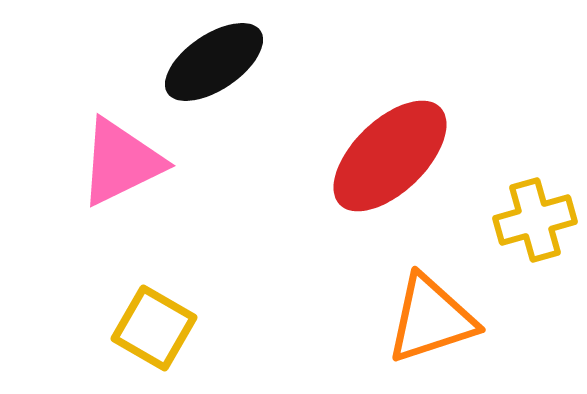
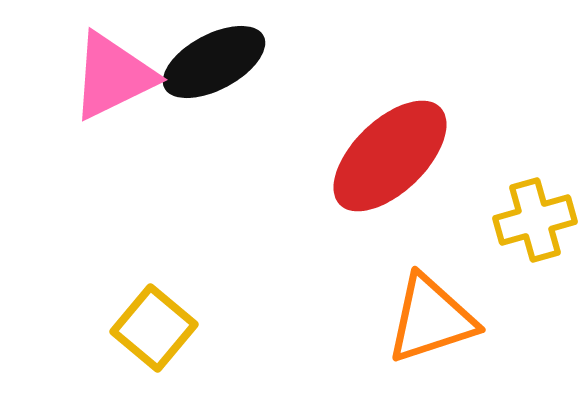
black ellipse: rotated 6 degrees clockwise
pink triangle: moved 8 px left, 86 px up
yellow square: rotated 10 degrees clockwise
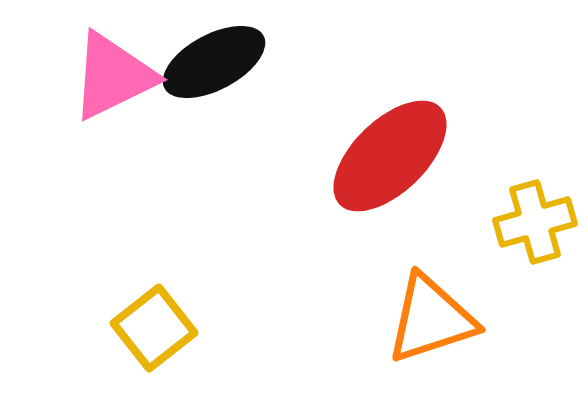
yellow cross: moved 2 px down
yellow square: rotated 12 degrees clockwise
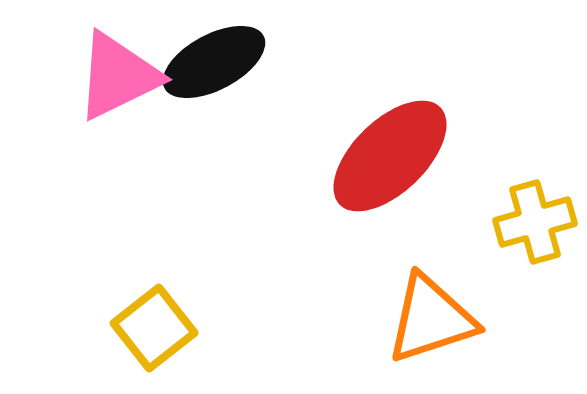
pink triangle: moved 5 px right
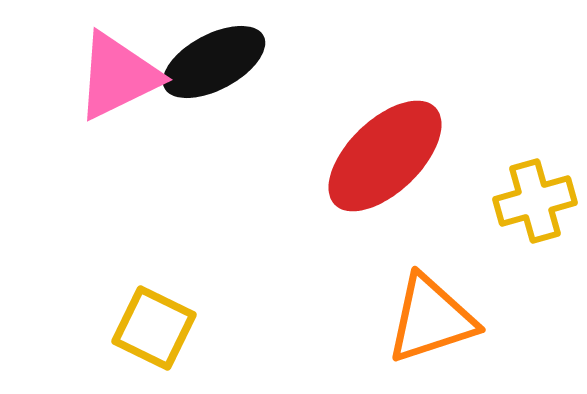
red ellipse: moved 5 px left
yellow cross: moved 21 px up
yellow square: rotated 26 degrees counterclockwise
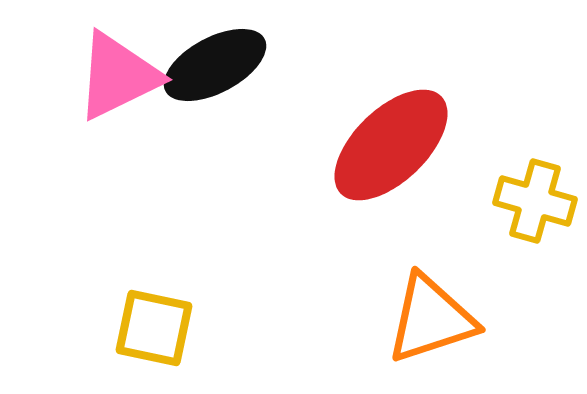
black ellipse: moved 1 px right, 3 px down
red ellipse: moved 6 px right, 11 px up
yellow cross: rotated 32 degrees clockwise
yellow square: rotated 14 degrees counterclockwise
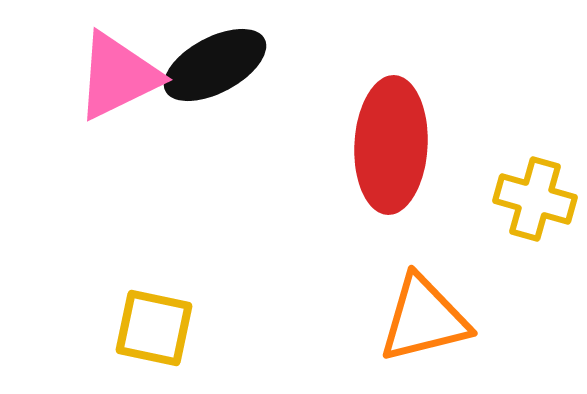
red ellipse: rotated 43 degrees counterclockwise
yellow cross: moved 2 px up
orange triangle: moved 7 px left; rotated 4 degrees clockwise
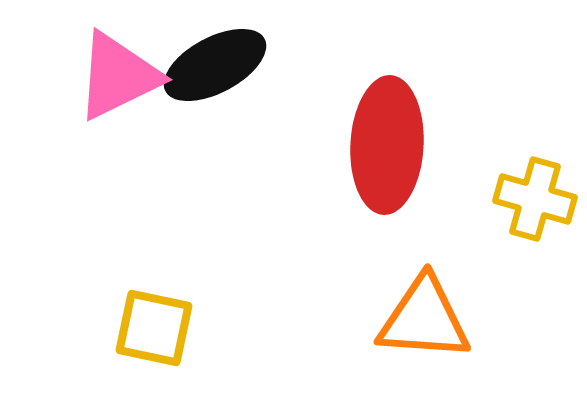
red ellipse: moved 4 px left
orange triangle: rotated 18 degrees clockwise
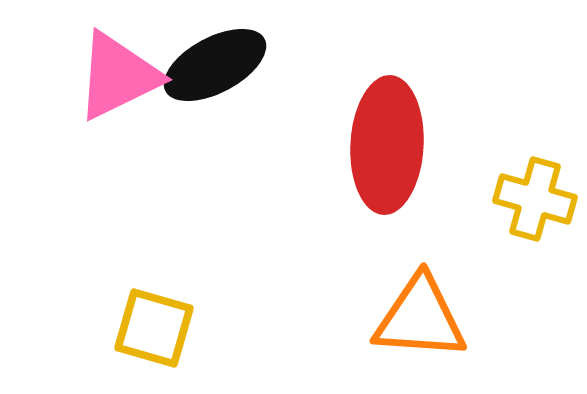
orange triangle: moved 4 px left, 1 px up
yellow square: rotated 4 degrees clockwise
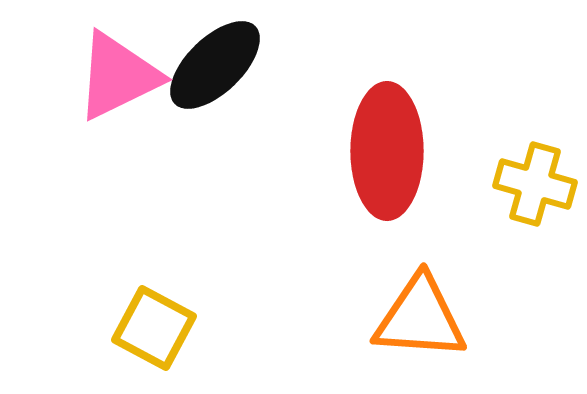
black ellipse: rotated 16 degrees counterclockwise
red ellipse: moved 6 px down; rotated 3 degrees counterclockwise
yellow cross: moved 15 px up
yellow square: rotated 12 degrees clockwise
